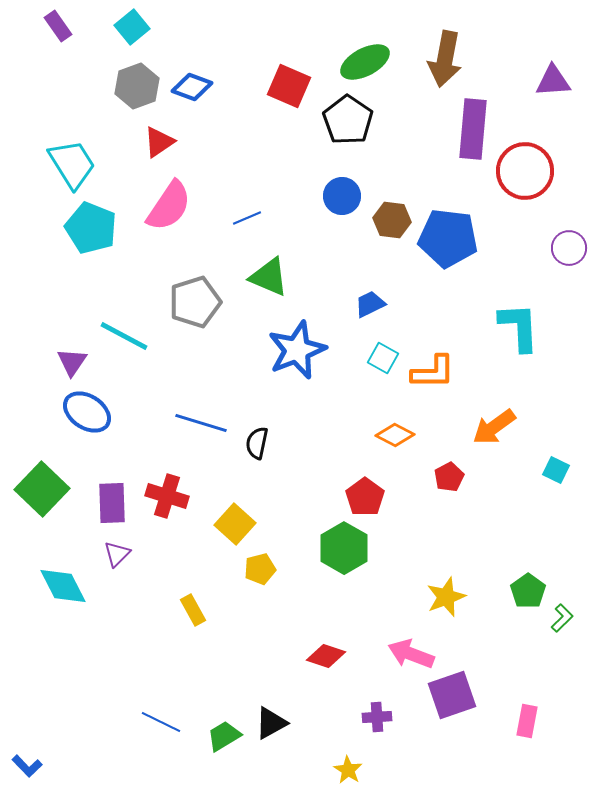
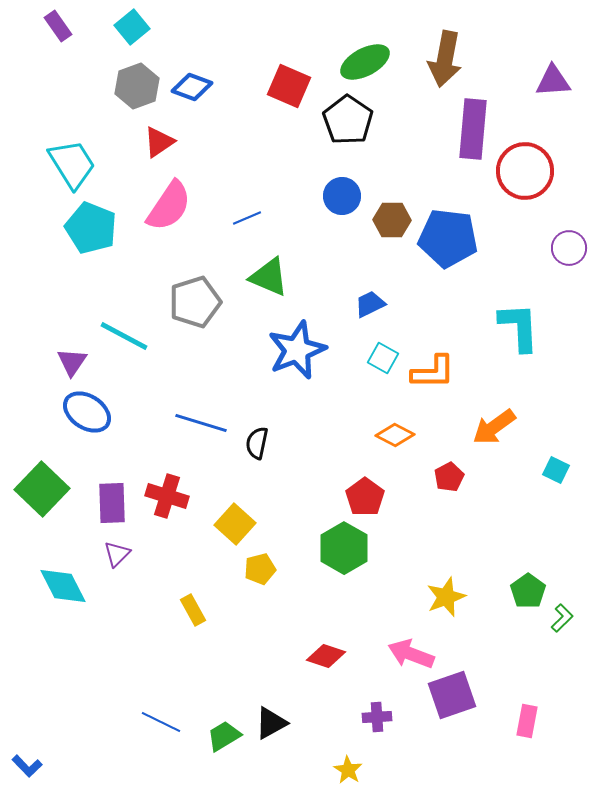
brown hexagon at (392, 220): rotated 6 degrees counterclockwise
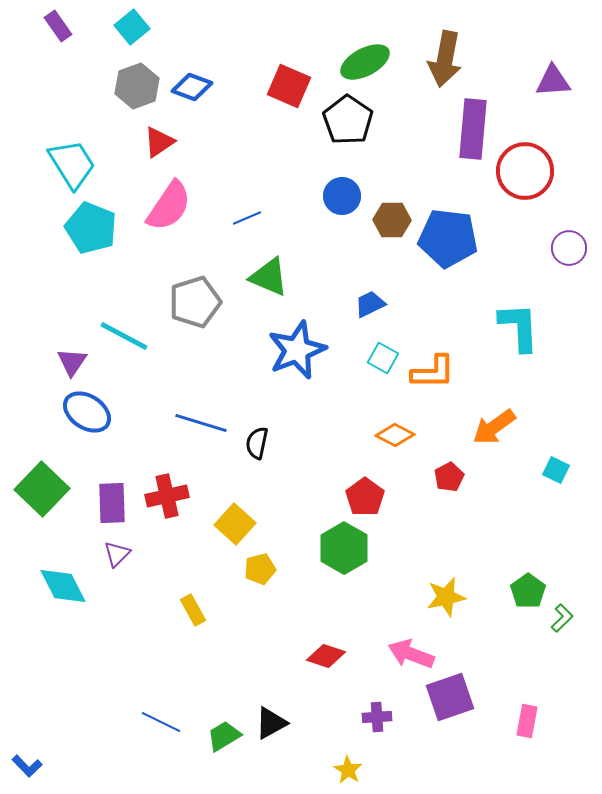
red cross at (167, 496): rotated 30 degrees counterclockwise
yellow star at (446, 597): rotated 9 degrees clockwise
purple square at (452, 695): moved 2 px left, 2 px down
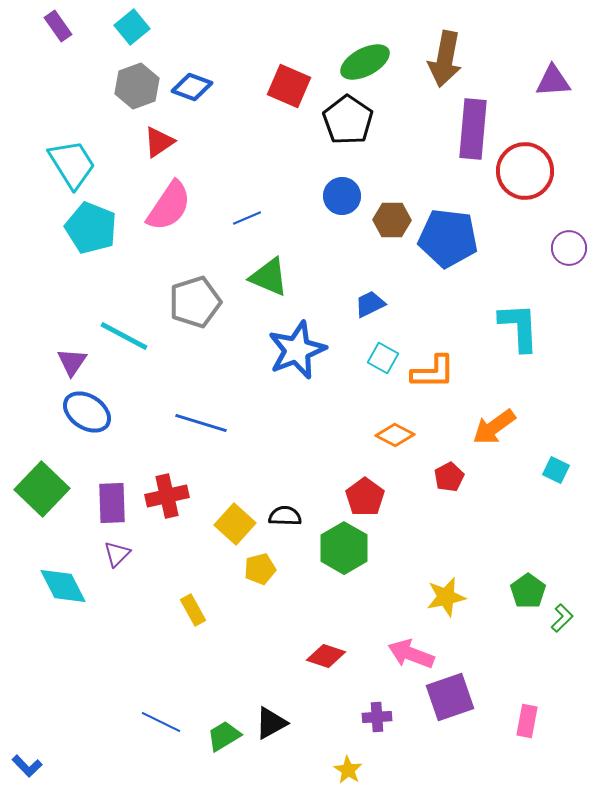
black semicircle at (257, 443): moved 28 px right, 73 px down; rotated 80 degrees clockwise
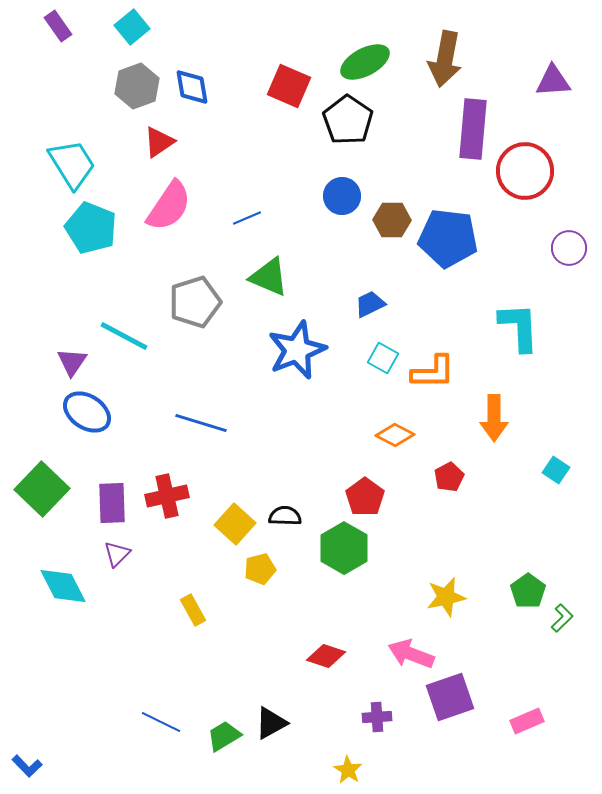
blue diamond at (192, 87): rotated 60 degrees clockwise
orange arrow at (494, 427): moved 9 px up; rotated 54 degrees counterclockwise
cyan square at (556, 470): rotated 8 degrees clockwise
pink rectangle at (527, 721): rotated 56 degrees clockwise
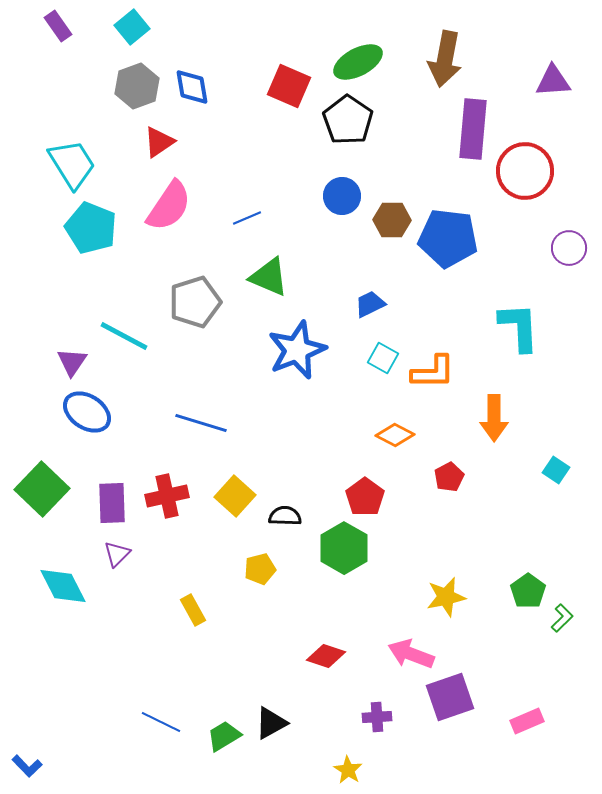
green ellipse at (365, 62): moved 7 px left
yellow square at (235, 524): moved 28 px up
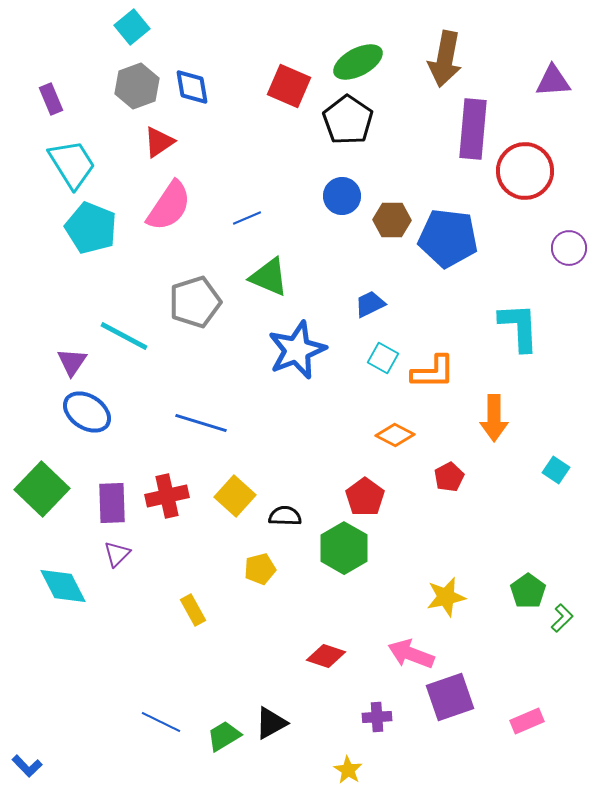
purple rectangle at (58, 26): moved 7 px left, 73 px down; rotated 12 degrees clockwise
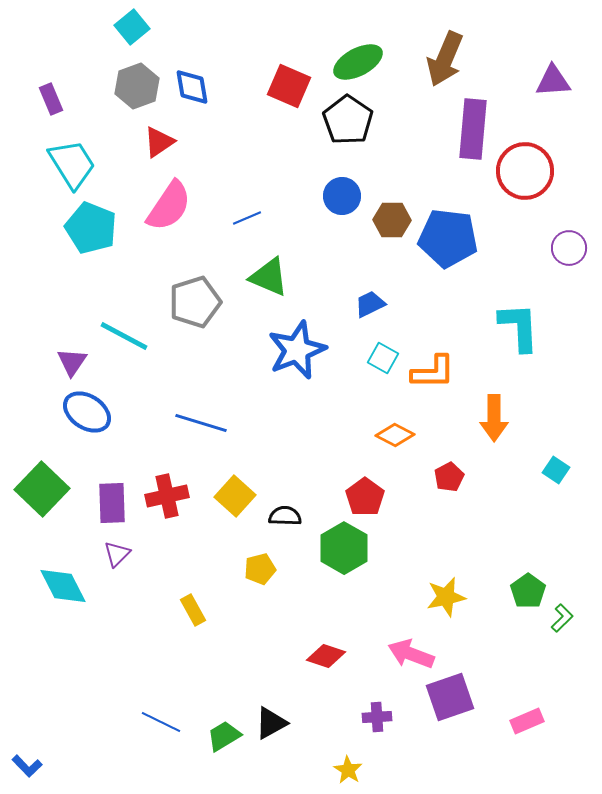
brown arrow at (445, 59): rotated 12 degrees clockwise
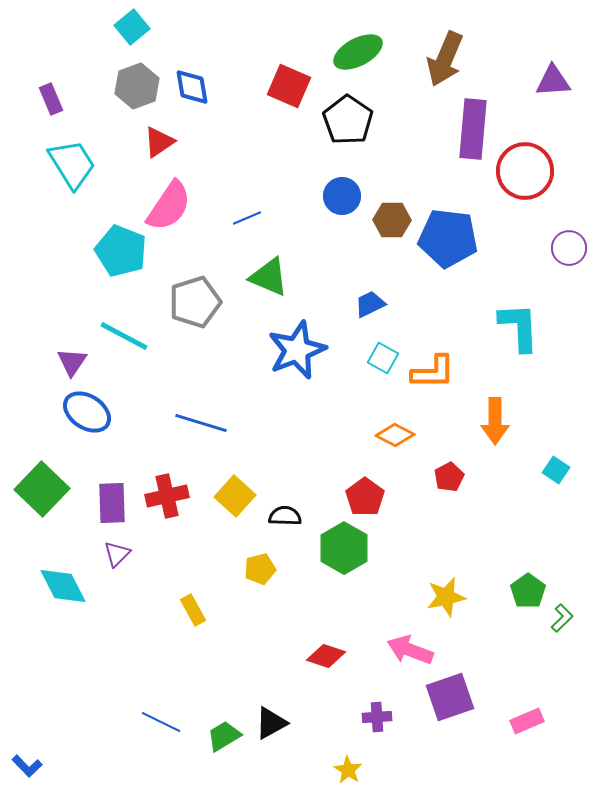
green ellipse at (358, 62): moved 10 px up
cyan pentagon at (91, 228): moved 30 px right, 23 px down
orange arrow at (494, 418): moved 1 px right, 3 px down
pink arrow at (411, 654): moved 1 px left, 4 px up
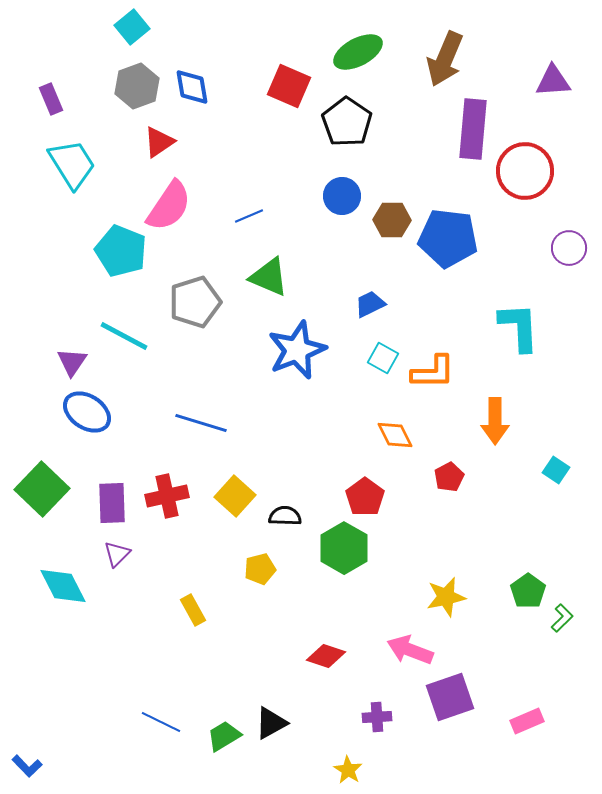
black pentagon at (348, 120): moved 1 px left, 2 px down
blue line at (247, 218): moved 2 px right, 2 px up
orange diamond at (395, 435): rotated 36 degrees clockwise
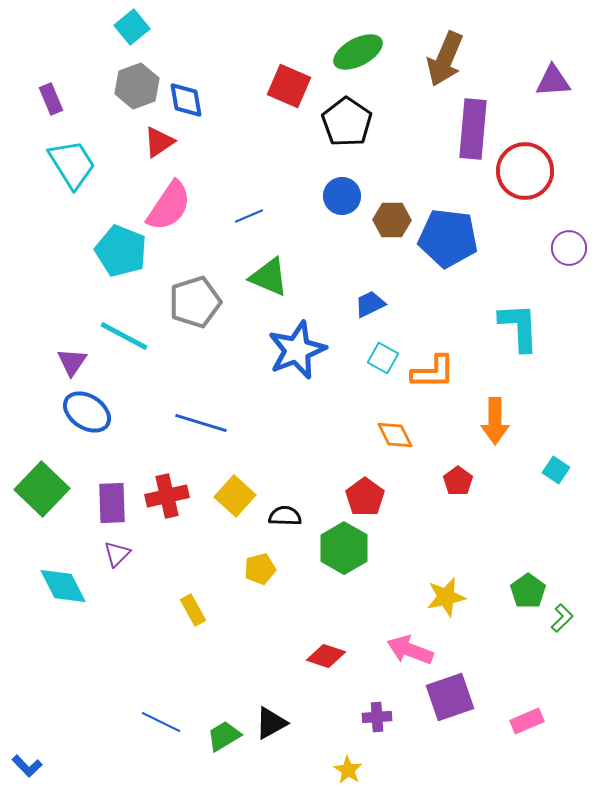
blue diamond at (192, 87): moved 6 px left, 13 px down
red pentagon at (449, 477): moved 9 px right, 4 px down; rotated 8 degrees counterclockwise
